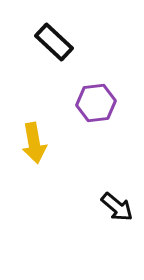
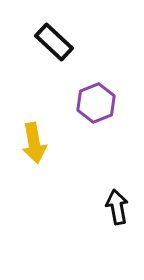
purple hexagon: rotated 15 degrees counterclockwise
black arrow: rotated 140 degrees counterclockwise
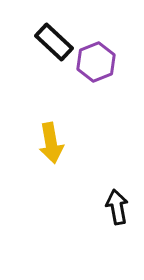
purple hexagon: moved 41 px up
yellow arrow: moved 17 px right
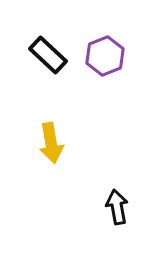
black rectangle: moved 6 px left, 13 px down
purple hexagon: moved 9 px right, 6 px up
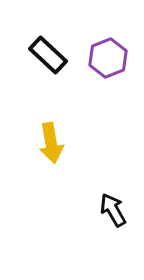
purple hexagon: moved 3 px right, 2 px down
black arrow: moved 4 px left, 3 px down; rotated 20 degrees counterclockwise
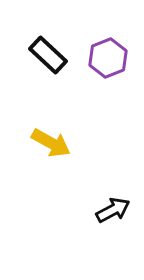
yellow arrow: rotated 51 degrees counterclockwise
black arrow: rotated 92 degrees clockwise
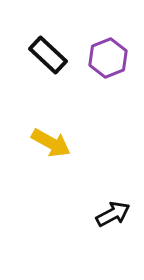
black arrow: moved 4 px down
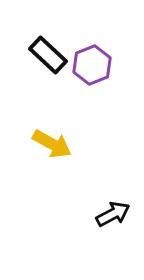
purple hexagon: moved 16 px left, 7 px down
yellow arrow: moved 1 px right, 1 px down
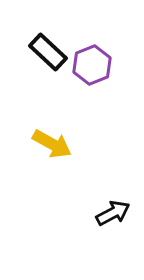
black rectangle: moved 3 px up
black arrow: moved 1 px up
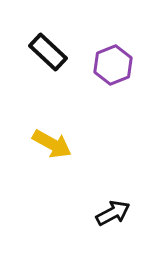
purple hexagon: moved 21 px right
